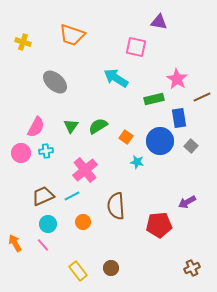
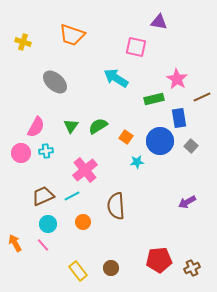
cyan star: rotated 16 degrees counterclockwise
red pentagon: moved 35 px down
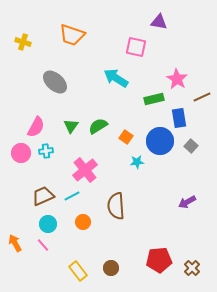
brown cross: rotated 21 degrees counterclockwise
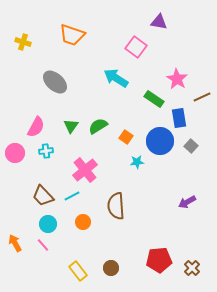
pink square: rotated 25 degrees clockwise
green rectangle: rotated 48 degrees clockwise
pink circle: moved 6 px left
brown trapezoid: rotated 110 degrees counterclockwise
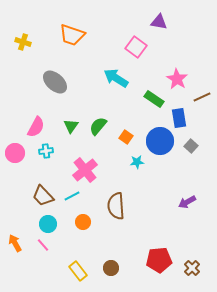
green semicircle: rotated 18 degrees counterclockwise
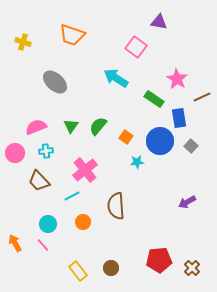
pink semicircle: rotated 140 degrees counterclockwise
brown trapezoid: moved 4 px left, 15 px up
